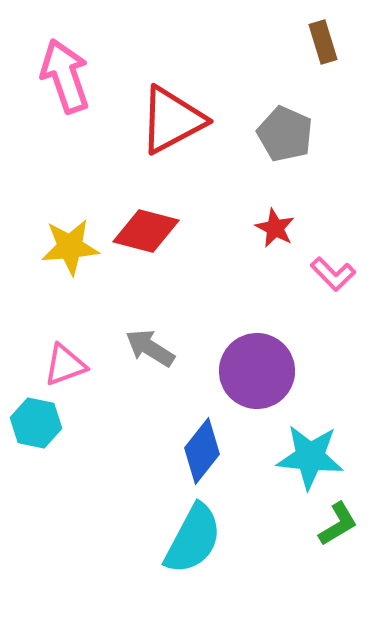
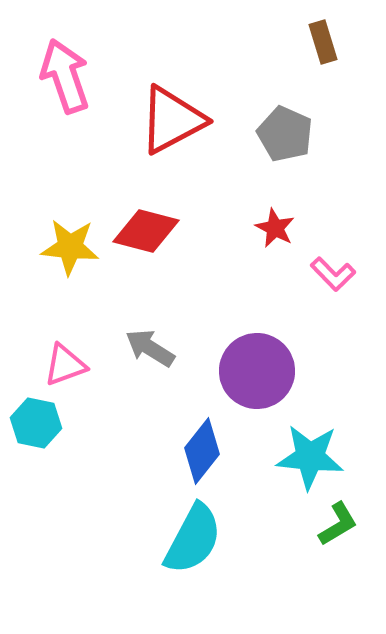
yellow star: rotated 10 degrees clockwise
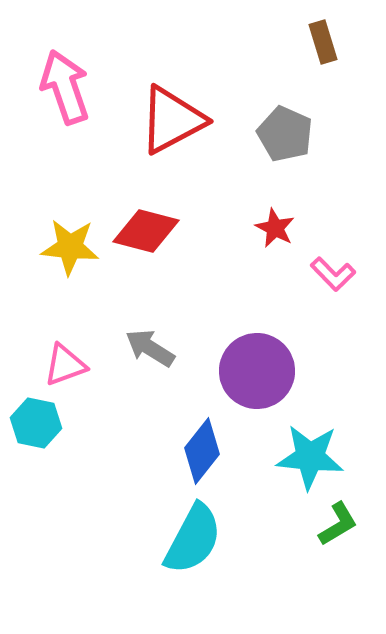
pink arrow: moved 11 px down
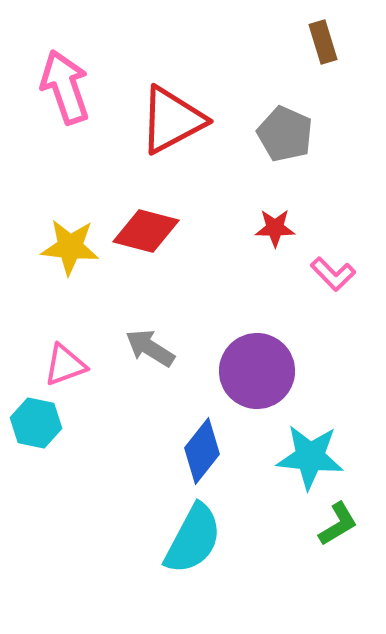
red star: rotated 27 degrees counterclockwise
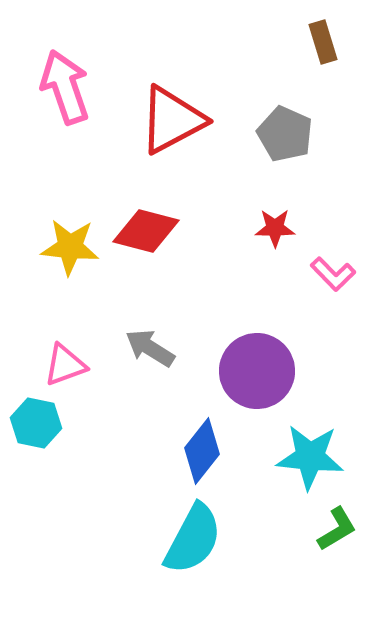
green L-shape: moved 1 px left, 5 px down
